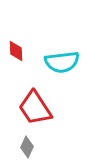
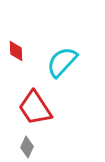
cyan semicircle: rotated 140 degrees clockwise
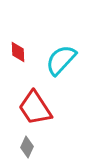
red diamond: moved 2 px right, 1 px down
cyan semicircle: moved 1 px left, 2 px up
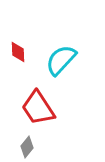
red trapezoid: moved 3 px right
gray diamond: rotated 15 degrees clockwise
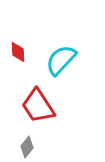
red trapezoid: moved 2 px up
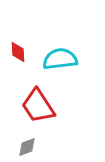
cyan semicircle: moved 1 px left, 1 px up; rotated 40 degrees clockwise
gray diamond: rotated 30 degrees clockwise
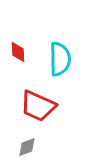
cyan semicircle: rotated 96 degrees clockwise
red trapezoid: rotated 33 degrees counterclockwise
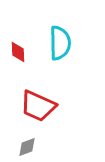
cyan semicircle: moved 16 px up
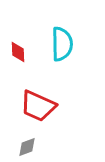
cyan semicircle: moved 2 px right, 1 px down
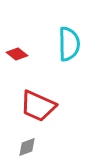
cyan semicircle: moved 7 px right
red diamond: moved 1 px left, 2 px down; rotated 50 degrees counterclockwise
